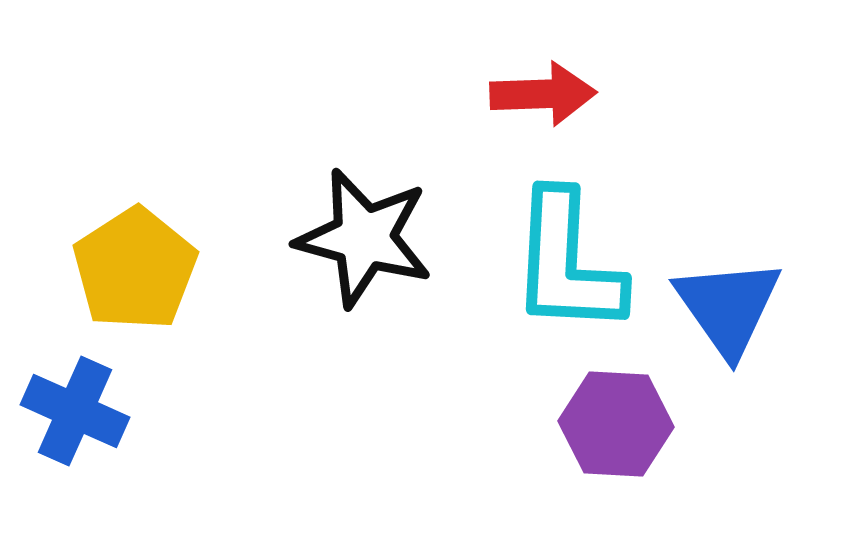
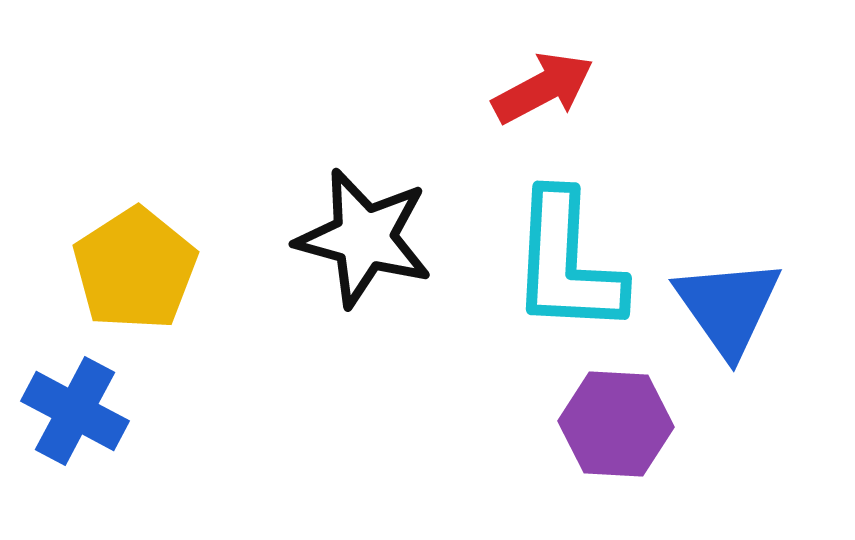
red arrow: moved 6 px up; rotated 26 degrees counterclockwise
blue cross: rotated 4 degrees clockwise
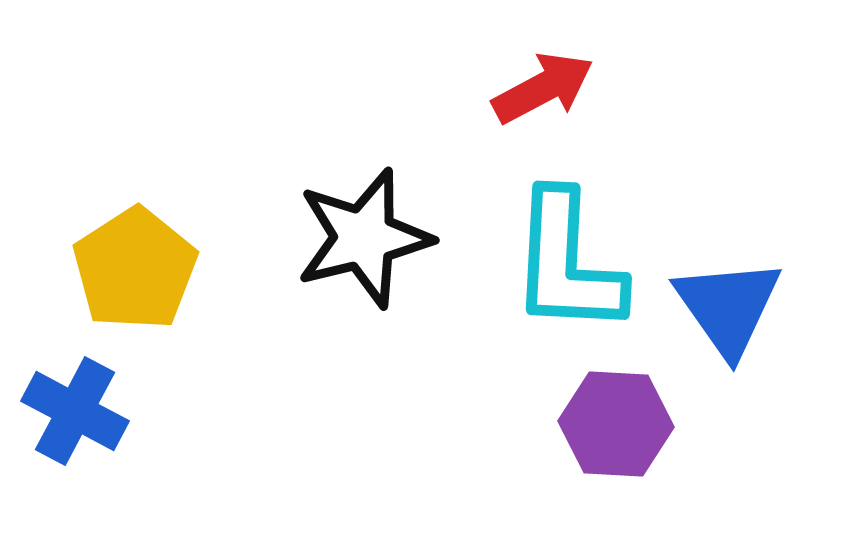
black star: rotated 29 degrees counterclockwise
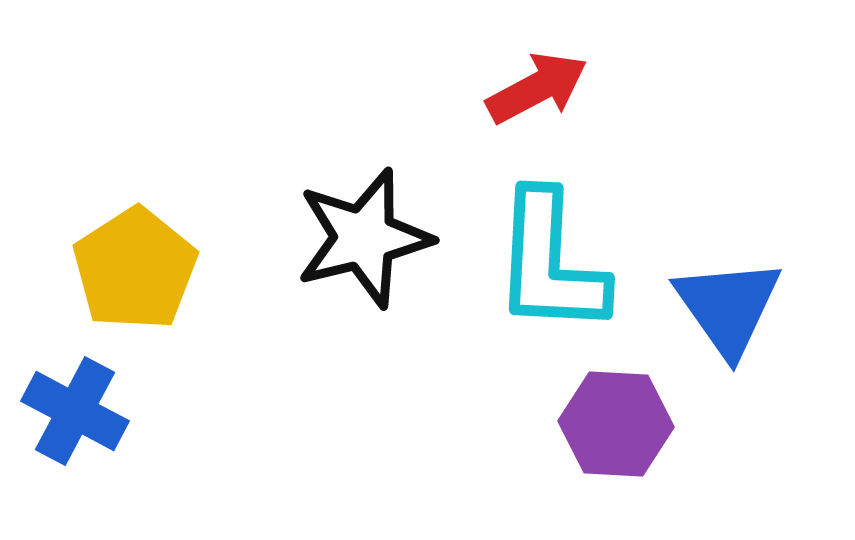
red arrow: moved 6 px left
cyan L-shape: moved 17 px left
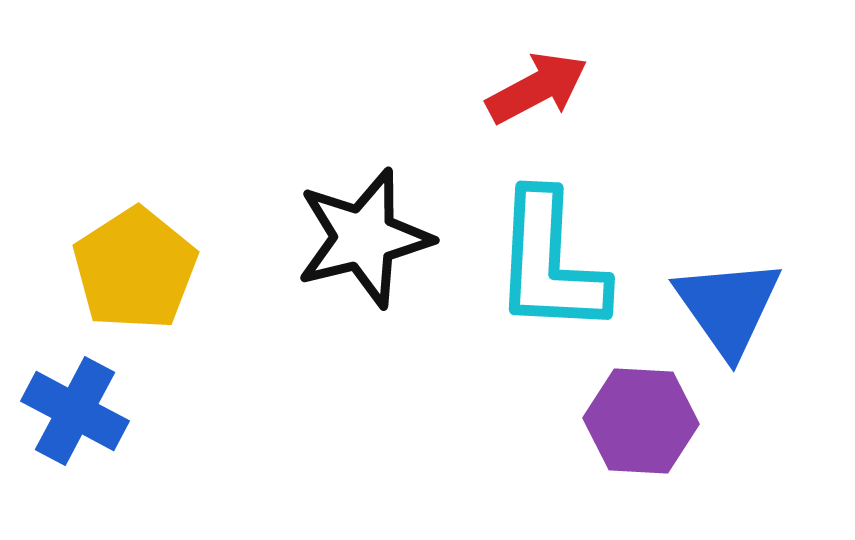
purple hexagon: moved 25 px right, 3 px up
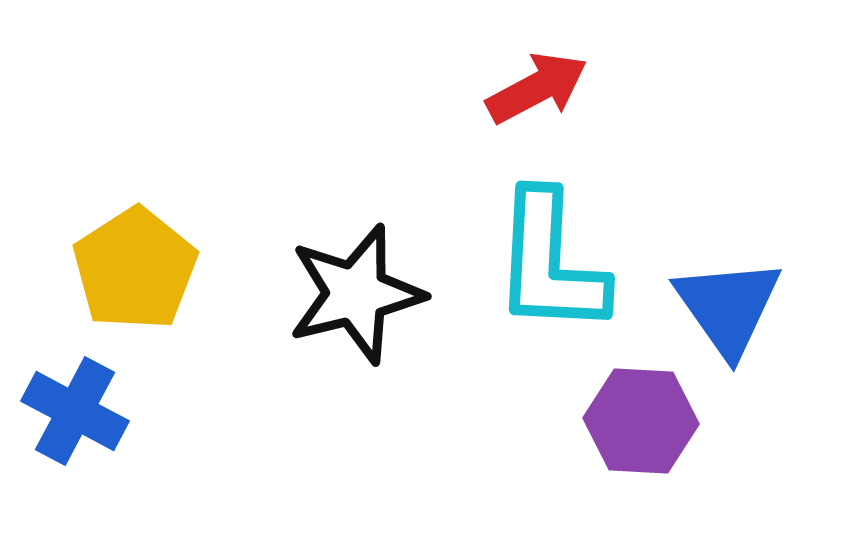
black star: moved 8 px left, 56 px down
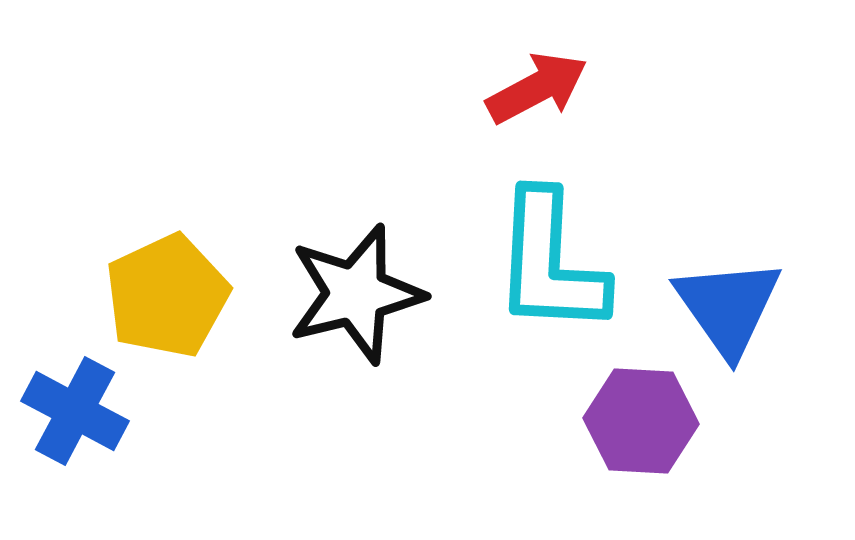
yellow pentagon: moved 32 px right, 27 px down; rotated 8 degrees clockwise
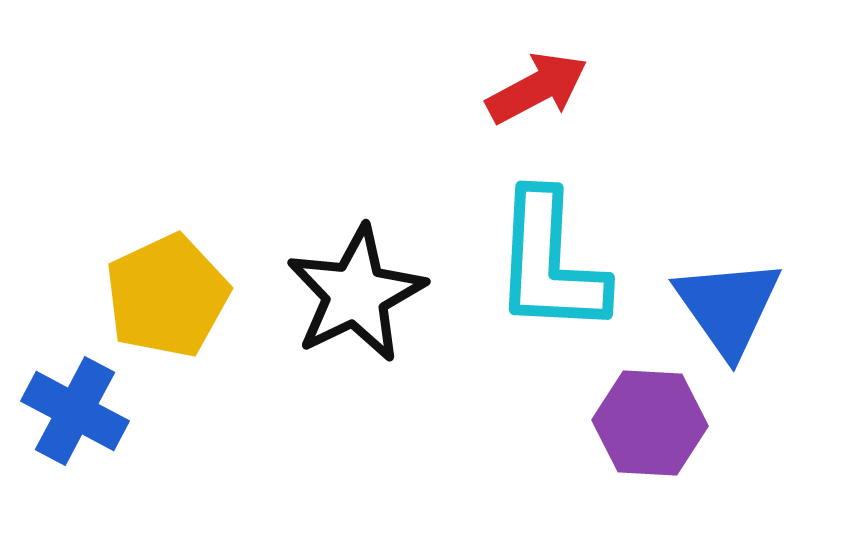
black star: rotated 12 degrees counterclockwise
purple hexagon: moved 9 px right, 2 px down
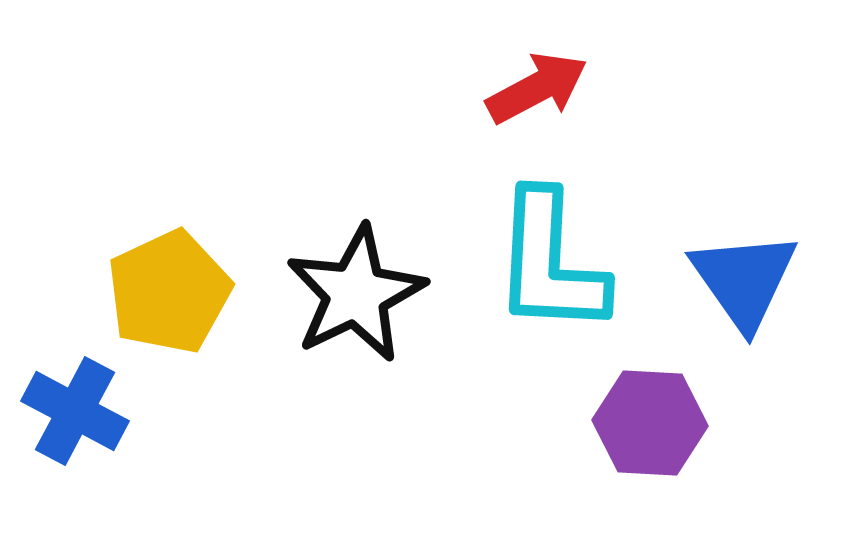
yellow pentagon: moved 2 px right, 4 px up
blue triangle: moved 16 px right, 27 px up
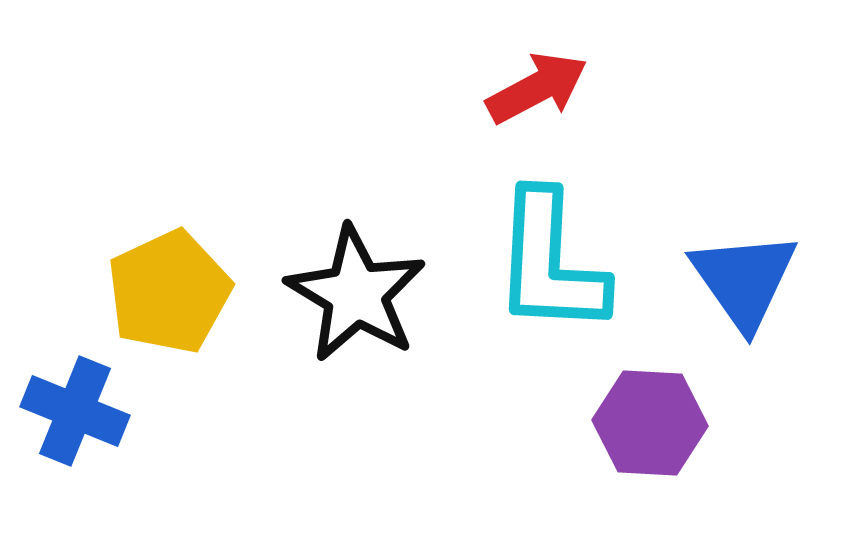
black star: rotated 15 degrees counterclockwise
blue cross: rotated 6 degrees counterclockwise
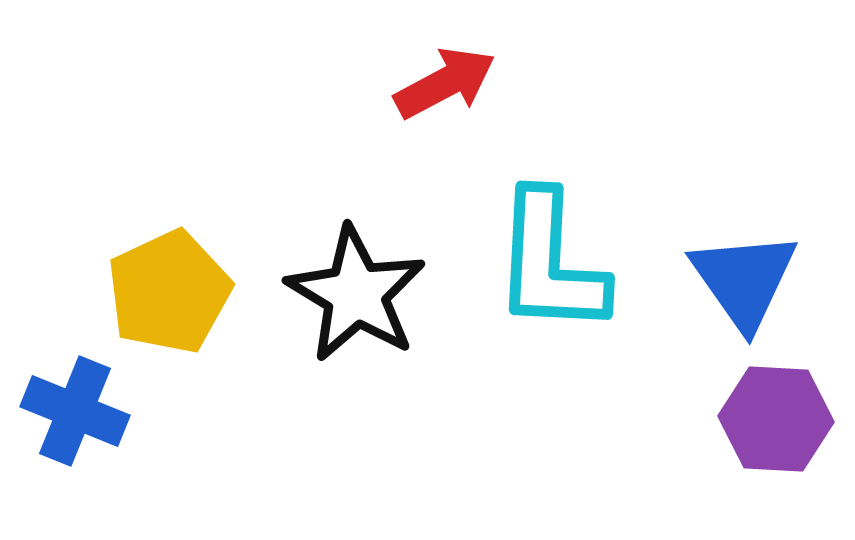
red arrow: moved 92 px left, 5 px up
purple hexagon: moved 126 px right, 4 px up
